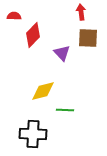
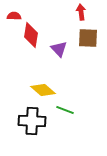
red diamond: moved 2 px left; rotated 35 degrees counterclockwise
purple triangle: moved 3 px left, 4 px up
yellow diamond: moved 1 px up; rotated 55 degrees clockwise
green line: rotated 18 degrees clockwise
black cross: moved 1 px left, 13 px up
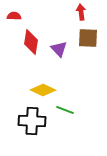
red diamond: moved 7 px down
yellow diamond: rotated 15 degrees counterclockwise
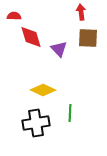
red diamond: moved 5 px up; rotated 25 degrees counterclockwise
green line: moved 5 px right, 3 px down; rotated 72 degrees clockwise
black cross: moved 4 px right, 2 px down; rotated 12 degrees counterclockwise
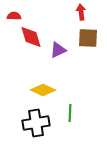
purple triangle: moved 1 px left, 1 px down; rotated 48 degrees clockwise
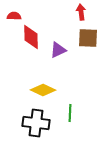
red diamond: rotated 15 degrees clockwise
black cross: rotated 16 degrees clockwise
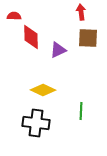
green line: moved 11 px right, 2 px up
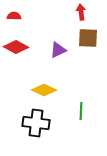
red diamond: moved 15 px left, 10 px down; rotated 60 degrees counterclockwise
yellow diamond: moved 1 px right
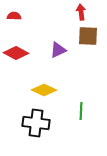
brown square: moved 2 px up
red diamond: moved 6 px down
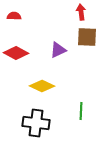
brown square: moved 1 px left, 1 px down
yellow diamond: moved 2 px left, 4 px up
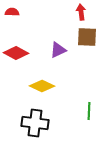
red semicircle: moved 2 px left, 4 px up
green line: moved 8 px right
black cross: moved 1 px left
